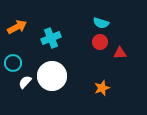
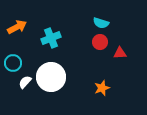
white circle: moved 1 px left, 1 px down
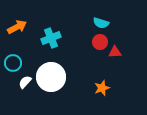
red triangle: moved 5 px left, 1 px up
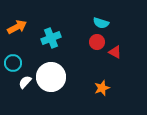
red circle: moved 3 px left
red triangle: rotated 32 degrees clockwise
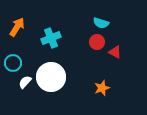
orange arrow: rotated 30 degrees counterclockwise
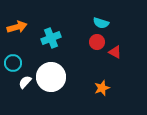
orange arrow: rotated 42 degrees clockwise
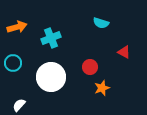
red circle: moved 7 px left, 25 px down
red triangle: moved 9 px right
white semicircle: moved 6 px left, 23 px down
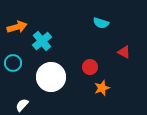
cyan cross: moved 9 px left, 3 px down; rotated 18 degrees counterclockwise
white semicircle: moved 3 px right
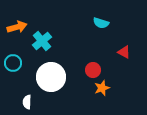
red circle: moved 3 px right, 3 px down
white semicircle: moved 5 px right, 3 px up; rotated 40 degrees counterclockwise
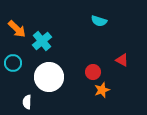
cyan semicircle: moved 2 px left, 2 px up
orange arrow: moved 2 px down; rotated 60 degrees clockwise
red triangle: moved 2 px left, 8 px down
red circle: moved 2 px down
white circle: moved 2 px left
orange star: moved 2 px down
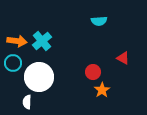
cyan semicircle: rotated 21 degrees counterclockwise
orange arrow: moved 12 px down; rotated 36 degrees counterclockwise
red triangle: moved 1 px right, 2 px up
white circle: moved 10 px left
orange star: rotated 14 degrees counterclockwise
